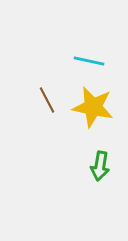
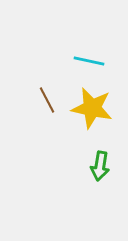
yellow star: moved 1 px left, 1 px down
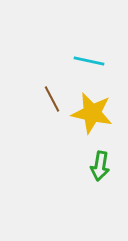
brown line: moved 5 px right, 1 px up
yellow star: moved 5 px down
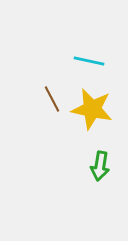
yellow star: moved 4 px up
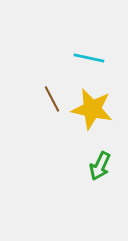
cyan line: moved 3 px up
green arrow: rotated 16 degrees clockwise
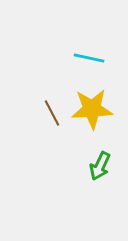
brown line: moved 14 px down
yellow star: rotated 15 degrees counterclockwise
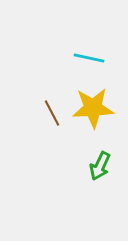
yellow star: moved 1 px right, 1 px up
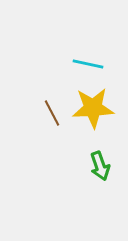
cyan line: moved 1 px left, 6 px down
green arrow: rotated 44 degrees counterclockwise
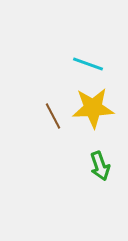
cyan line: rotated 8 degrees clockwise
brown line: moved 1 px right, 3 px down
